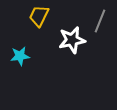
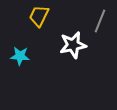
white star: moved 1 px right, 5 px down
cyan star: rotated 12 degrees clockwise
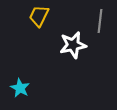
gray line: rotated 15 degrees counterclockwise
cyan star: moved 32 px down; rotated 24 degrees clockwise
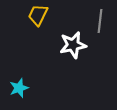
yellow trapezoid: moved 1 px left, 1 px up
cyan star: moved 1 px left; rotated 24 degrees clockwise
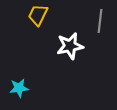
white star: moved 3 px left, 1 px down
cyan star: rotated 12 degrees clockwise
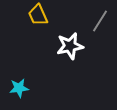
yellow trapezoid: rotated 50 degrees counterclockwise
gray line: rotated 25 degrees clockwise
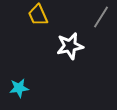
gray line: moved 1 px right, 4 px up
